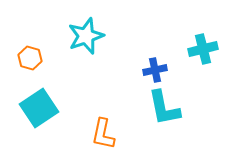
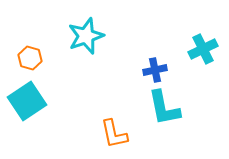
cyan cross: rotated 12 degrees counterclockwise
cyan square: moved 12 px left, 7 px up
orange L-shape: moved 11 px right; rotated 24 degrees counterclockwise
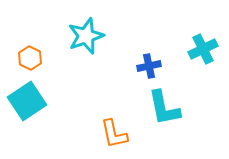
orange hexagon: rotated 10 degrees clockwise
blue cross: moved 6 px left, 4 px up
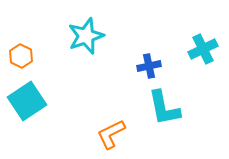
orange hexagon: moved 9 px left, 2 px up
orange L-shape: moved 3 px left; rotated 76 degrees clockwise
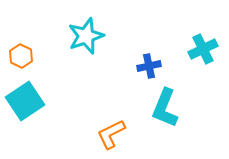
cyan square: moved 2 px left
cyan L-shape: moved 1 px right; rotated 33 degrees clockwise
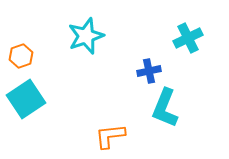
cyan cross: moved 15 px left, 11 px up
orange hexagon: rotated 15 degrees clockwise
blue cross: moved 5 px down
cyan square: moved 1 px right, 2 px up
orange L-shape: moved 1 px left, 2 px down; rotated 20 degrees clockwise
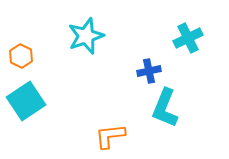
orange hexagon: rotated 15 degrees counterclockwise
cyan square: moved 2 px down
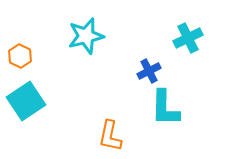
cyan star: rotated 6 degrees clockwise
orange hexagon: moved 1 px left
blue cross: rotated 15 degrees counterclockwise
cyan L-shape: rotated 21 degrees counterclockwise
orange L-shape: rotated 72 degrees counterclockwise
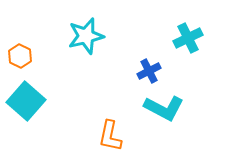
cyan square: rotated 15 degrees counterclockwise
cyan L-shape: moved 1 px left; rotated 63 degrees counterclockwise
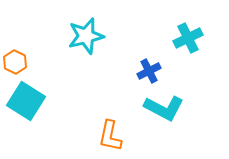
orange hexagon: moved 5 px left, 6 px down
cyan square: rotated 9 degrees counterclockwise
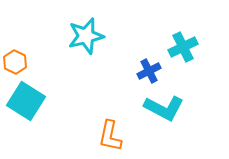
cyan cross: moved 5 px left, 9 px down
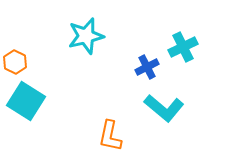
blue cross: moved 2 px left, 4 px up
cyan L-shape: rotated 12 degrees clockwise
